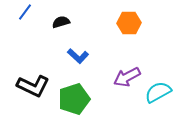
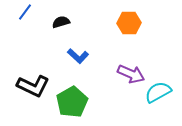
purple arrow: moved 4 px right, 3 px up; rotated 128 degrees counterclockwise
green pentagon: moved 2 px left, 3 px down; rotated 12 degrees counterclockwise
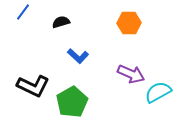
blue line: moved 2 px left
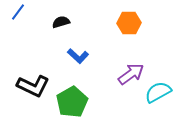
blue line: moved 5 px left
purple arrow: rotated 60 degrees counterclockwise
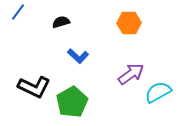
black L-shape: moved 1 px right, 1 px down
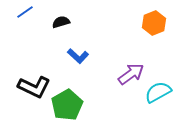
blue line: moved 7 px right; rotated 18 degrees clockwise
orange hexagon: moved 25 px right; rotated 20 degrees counterclockwise
green pentagon: moved 5 px left, 3 px down
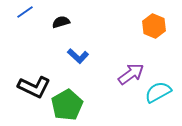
orange hexagon: moved 3 px down; rotated 15 degrees counterclockwise
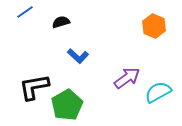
purple arrow: moved 4 px left, 4 px down
black L-shape: rotated 144 degrees clockwise
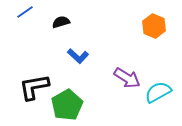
purple arrow: rotated 68 degrees clockwise
